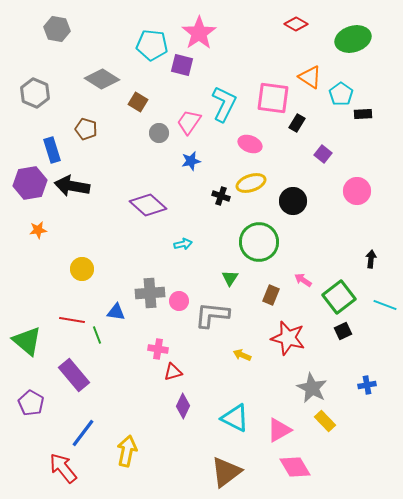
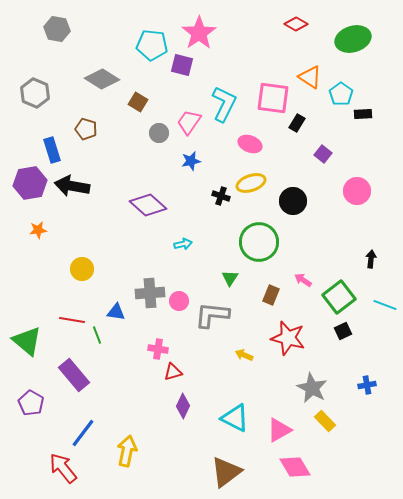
yellow arrow at (242, 355): moved 2 px right
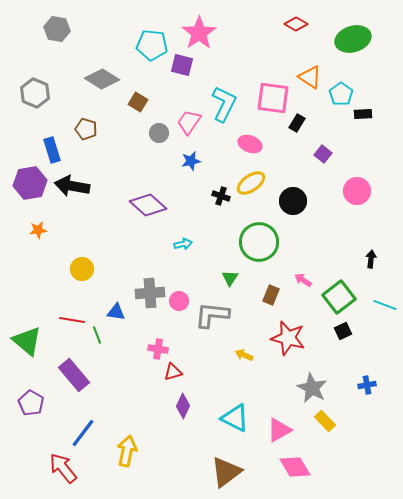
yellow ellipse at (251, 183): rotated 16 degrees counterclockwise
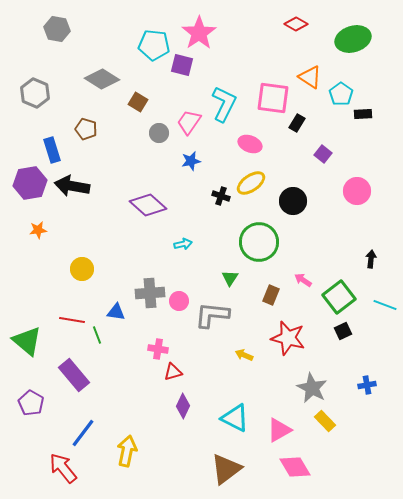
cyan pentagon at (152, 45): moved 2 px right
brown triangle at (226, 472): moved 3 px up
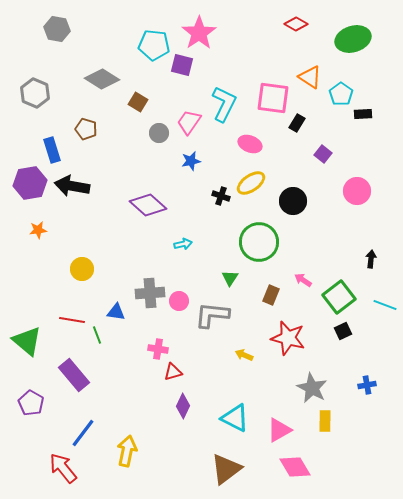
yellow rectangle at (325, 421): rotated 45 degrees clockwise
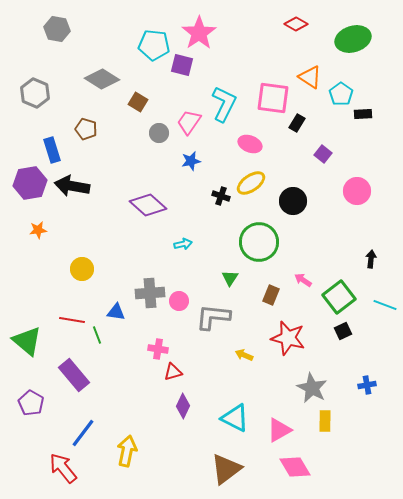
gray L-shape at (212, 315): moved 1 px right, 2 px down
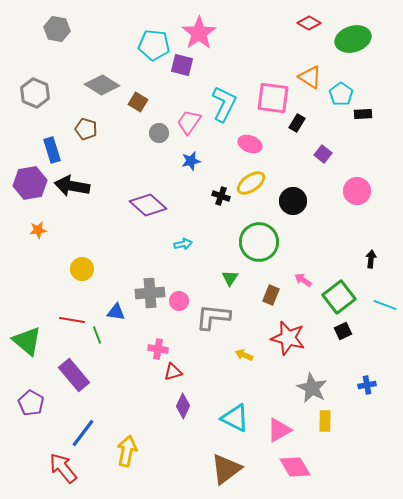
red diamond at (296, 24): moved 13 px right, 1 px up
gray diamond at (102, 79): moved 6 px down
